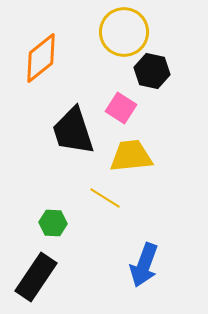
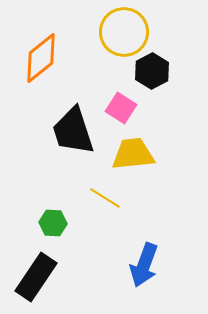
black hexagon: rotated 20 degrees clockwise
yellow trapezoid: moved 2 px right, 2 px up
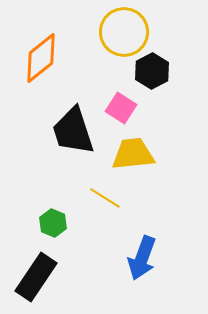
green hexagon: rotated 20 degrees clockwise
blue arrow: moved 2 px left, 7 px up
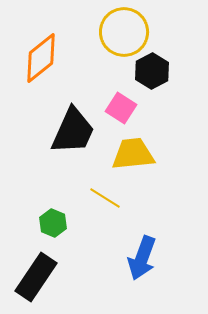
black trapezoid: rotated 138 degrees counterclockwise
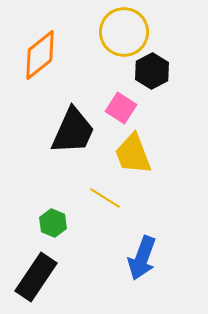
orange diamond: moved 1 px left, 3 px up
yellow trapezoid: rotated 105 degrees counterclockwise
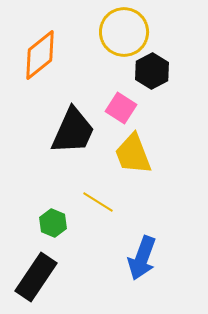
yellow line: moved 7 px left, 4 px down
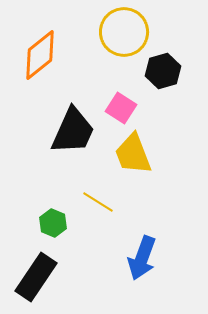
black hexagon: moved 11 px right; rotated 12 degrees clockwise
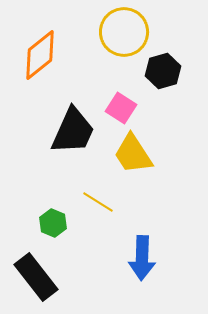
yellow trapezoid: rotated 12 degrees counterclockwise
blue arrow: rotated 18 degrees counterclockwise
black rectangle: rotated 72 degrees counterclockwise
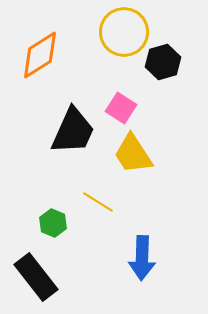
orange diamond: rotated 6 degrees clockwise
black hexagon: moved 9 px up
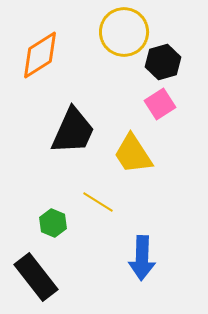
pink square: moved 39 px right, 4 px up; rotated 24 degrees clockwise
